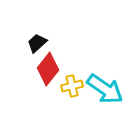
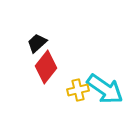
red diamond: moved 2 px left, 2 px up
yellow cross: moved 6 px right, 4 px down
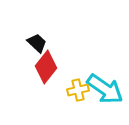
black trapezoid: rotated 85 degrees clockwise
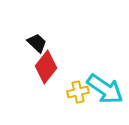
yellow cross: moved 2 px down
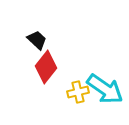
black trapezoid: moved 3 px up
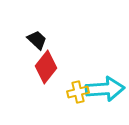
cyan arrow: rotated 39 degrees counterclockwise
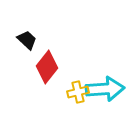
black trapezoid: moved 10 px left
red diamond: moved 1 px right
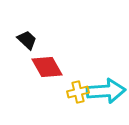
red diamond: rotated 68 degrees counterclockwise
cyan arrow: moved 1 px right, 2 px down
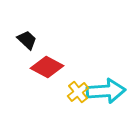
red diamond: rotated 32 degrees counterclockwise
yellow cross: rotated 25 degrees counterclockwise
